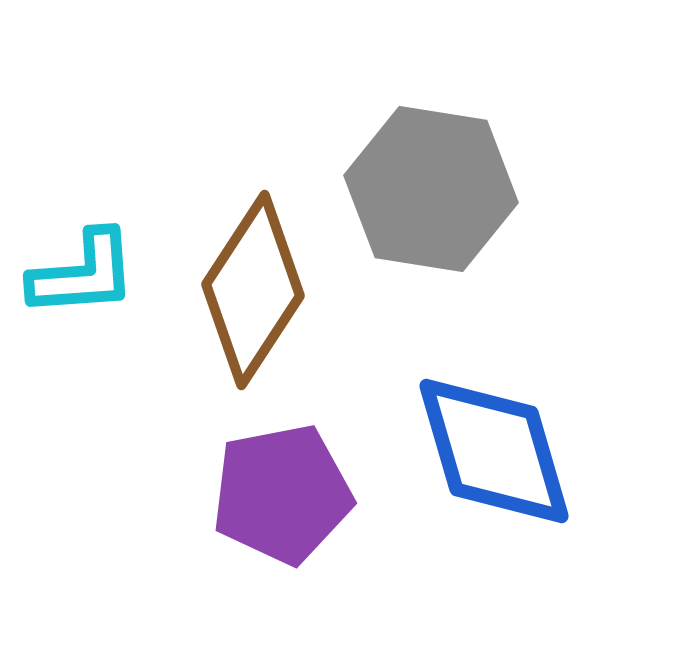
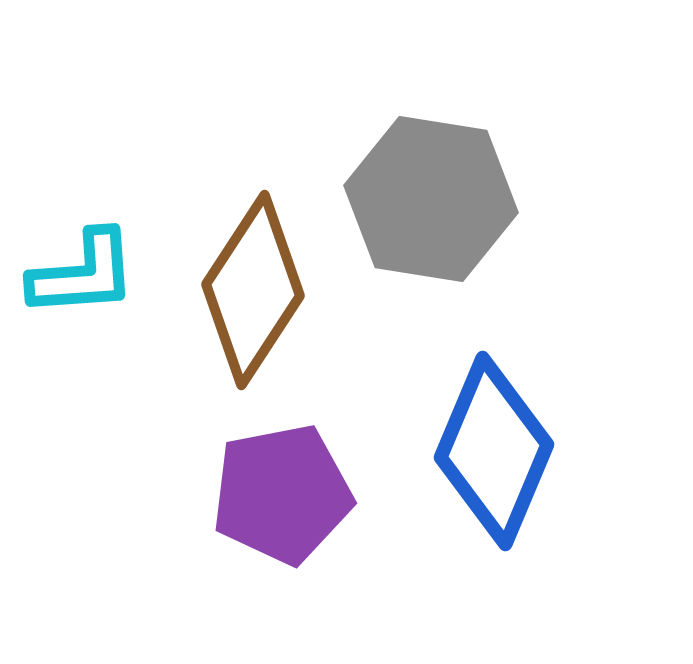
gray hexagon: moved 10 px down
blue diamond: rotated 39 degrees clockwise
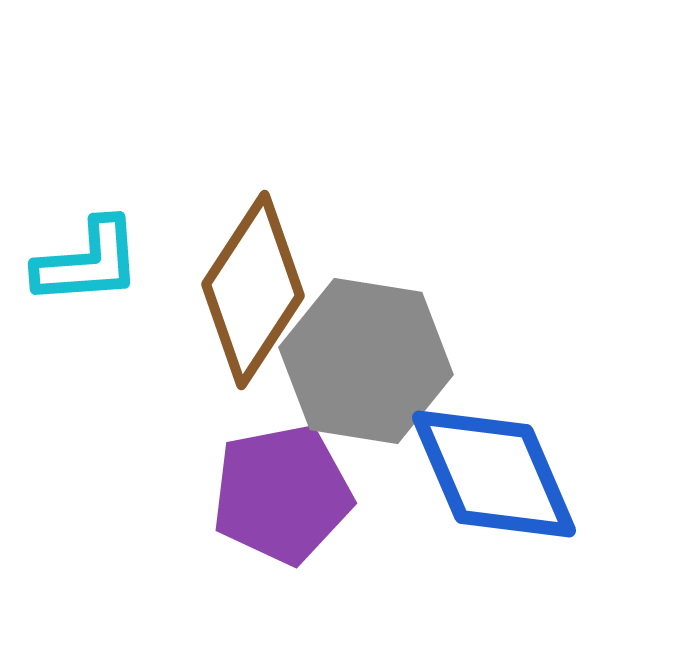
gray hexagon: moved 65 px left, 162 px down
cyan L-shape: moved 5 px right, 12 px up
blue diamond: moved 23 px down; rotated 46 degrees counterclockwise
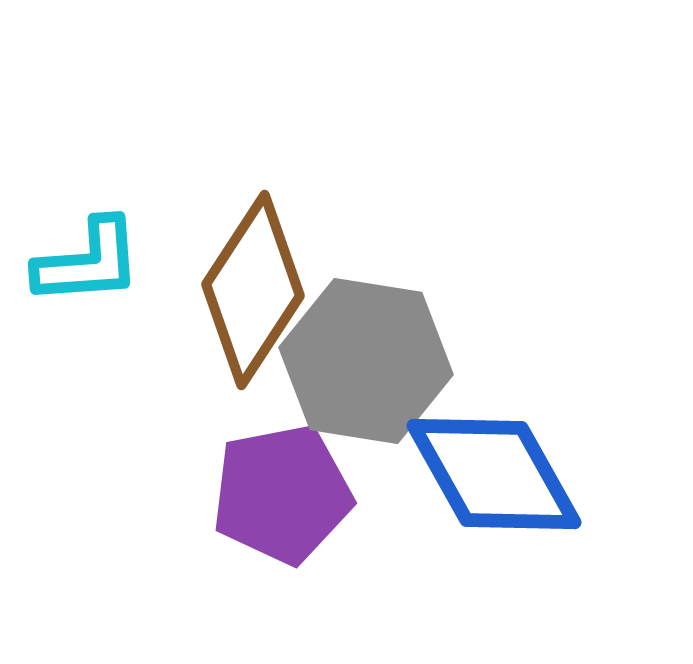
blue diamond: rotated 6 degrees counterclockwise
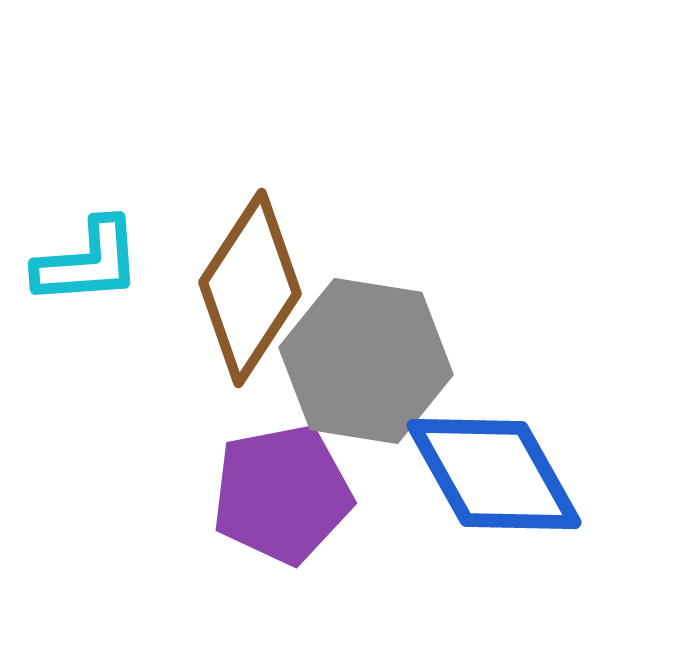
brown diamond: moved 3 px left, 2 px up
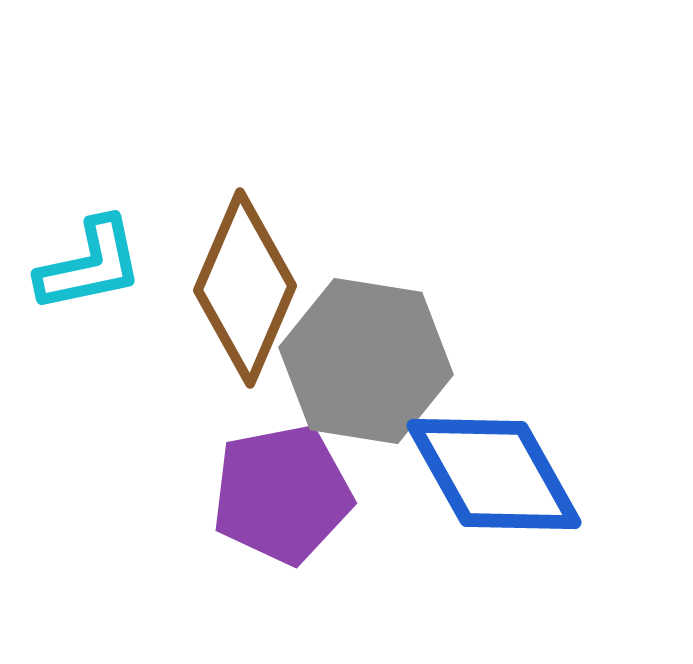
cyan L-shape: moved 2 px right, 3 px down; rotated 8 degrees counterclockwise
brown diamond: moved 5 px left; rotated 10 degrees counterclockwise
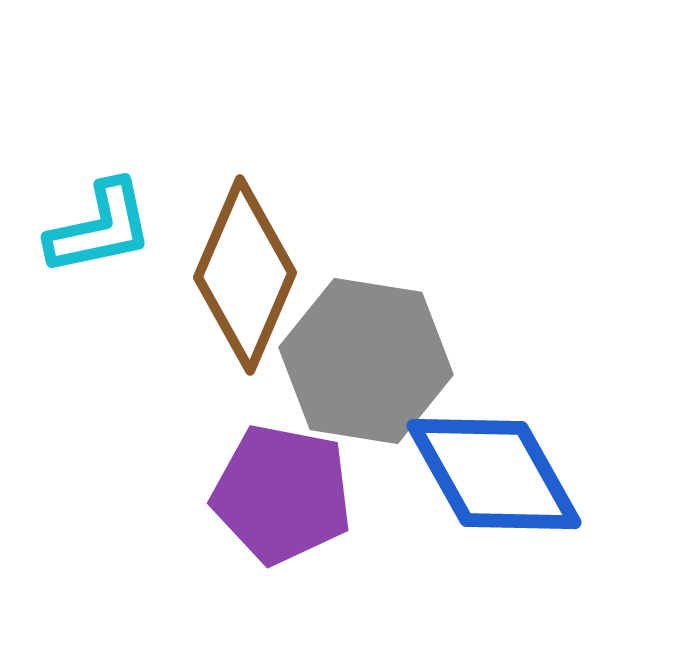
cyan L-shape: moved 10 px right, 37 px up
brown diamond: moved 13 px up
purple pentagon: rotated 22 degrees clockwise
